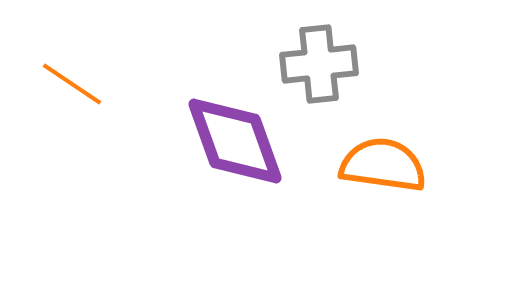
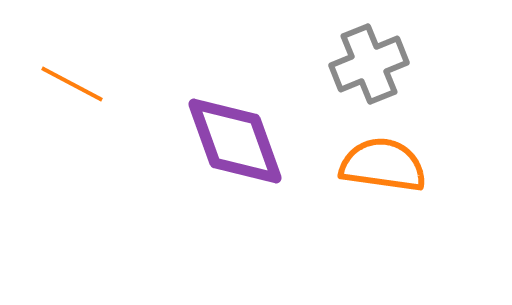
gray cross: moved 50 px right; rotated 16 degrees counterclockwise
orange line: rotated 6 degrees counterclockwise
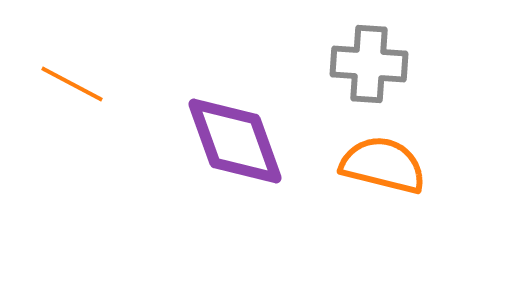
gray cross: rotated 26 degrees clockwise
orange semicircle: rotated 6 degrees clockwise
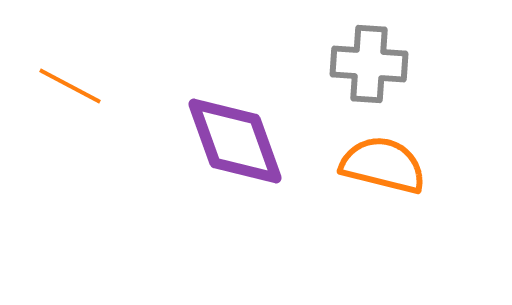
orange line: moved 2 px left, 2 px down
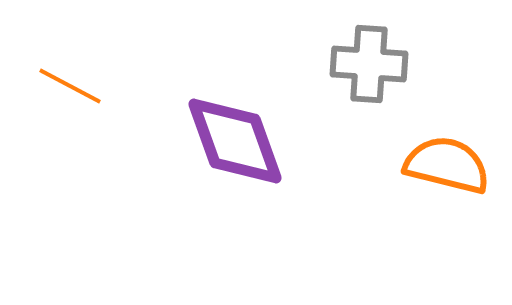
orange semicircle: moved 64 px right
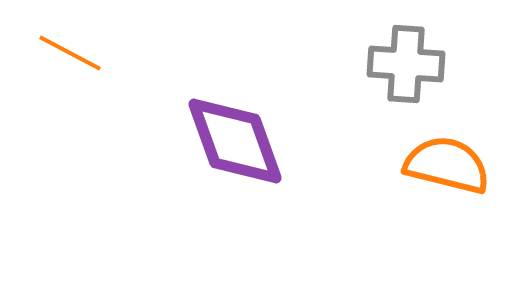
gray cross: moved 37 px right
orange line: moved 33 px up
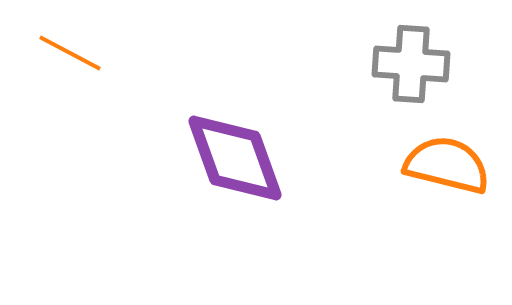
gray cross: moved 5 px right
purple diamond: moved 17 px down
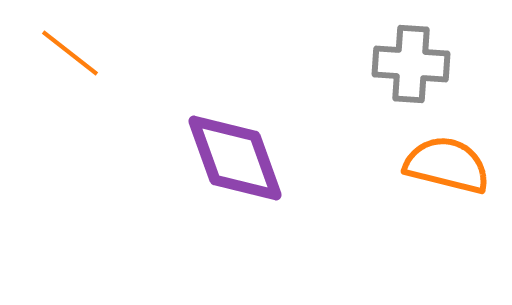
orange line: rotated 10 degrees clockwise
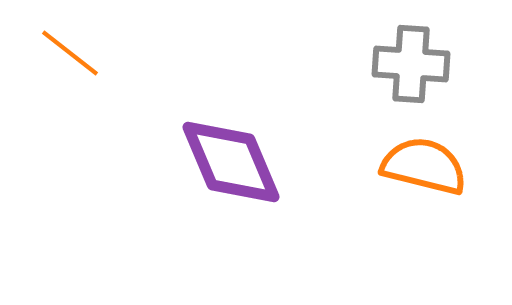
purple diamond: moved 4 px left, 4 px down; rotated 3 degrees counterclockwise
orange semicircle: moved 23 px left, 1 px down
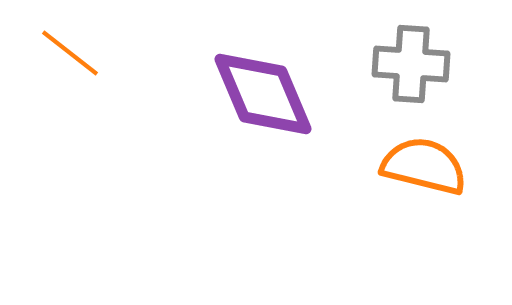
purple diamond: moved 32 px right, 68 px up
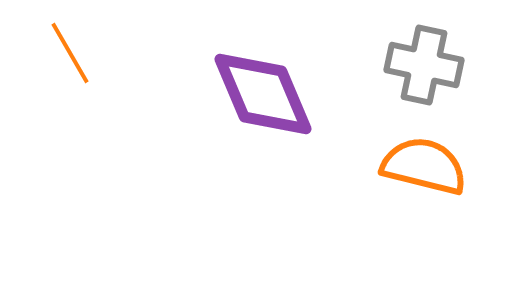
orange line: rotated 22 degrees clockwise
gray cross: moved 13 px right, 1 px down; rotated 8 degrees clockwise
